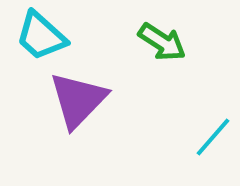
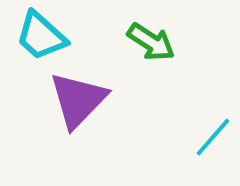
green arrow: moved 11 px left
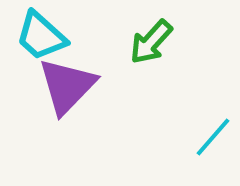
green arrow: rotated 99 degrees clockwise
purple triangle: moved 11 px left, 14 px up
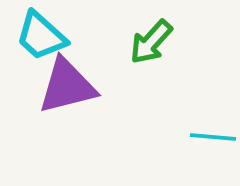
purple triangle: rotated 32 degrees clockwise
cyan line: rotated 54 degrees clockwise
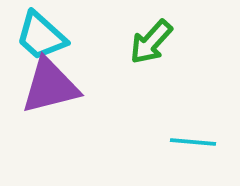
purple triangle: moved 17 px left
cyan line: moved 20 px left, 5 px down
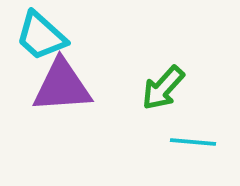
green arrow: moved 12 px right, 46 px down
purple triangle: moved 12 px right; rotated 10 degrees clockwise
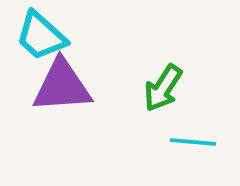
green arrow: rotated 9 degrees counterclockwise
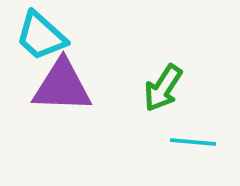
purple triangle: rotated 6 degrees clockwise
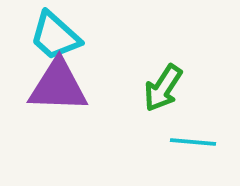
cyan trapezoid: moved 14 px right
purple triangle: moved 4 px left
